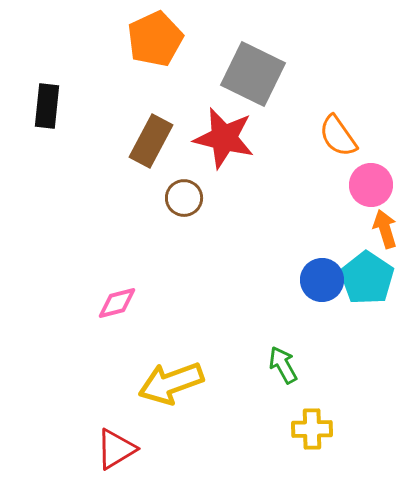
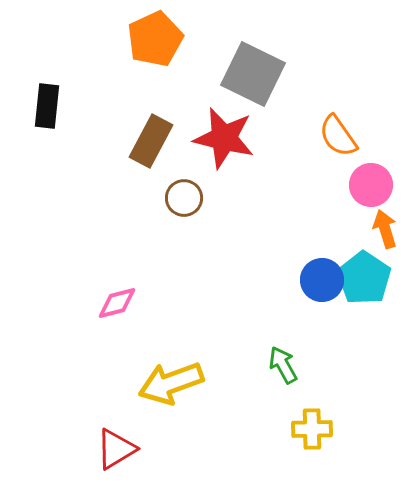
cyan pentagon: moved 3 px left
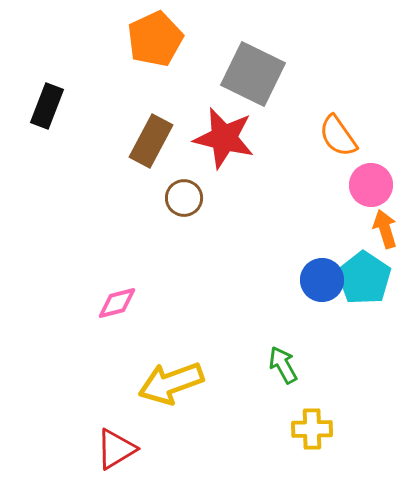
black rectangle: rotated 15 degrees clockwise
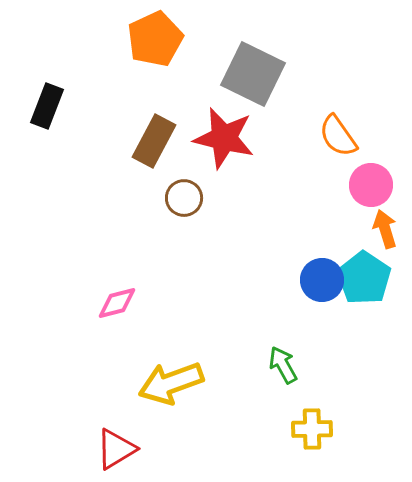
brown rectangle: moved 3 px right
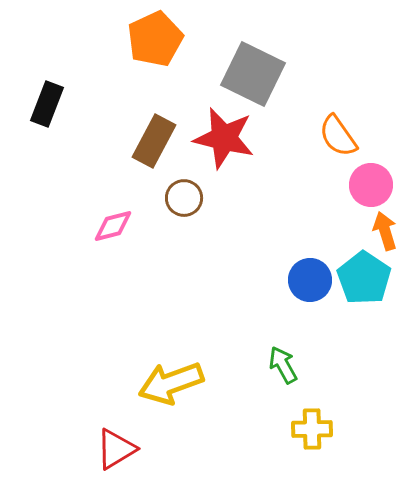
black rectangle: moved 2 px up
orange arrow: moved 2 px down
blue circle: moved 12 px left
pink diamond: moved 4 px left, 77 px up
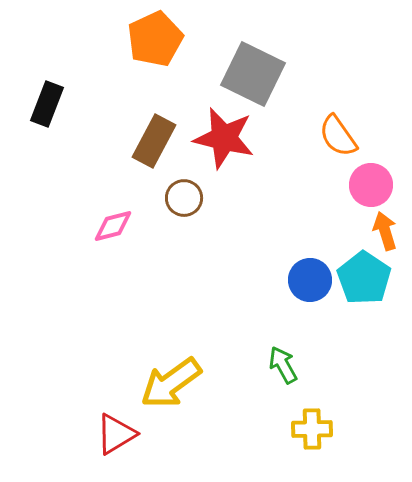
yellow arrow: rotated 16 degrees counterclockwise
red triangle: moved 15 px up
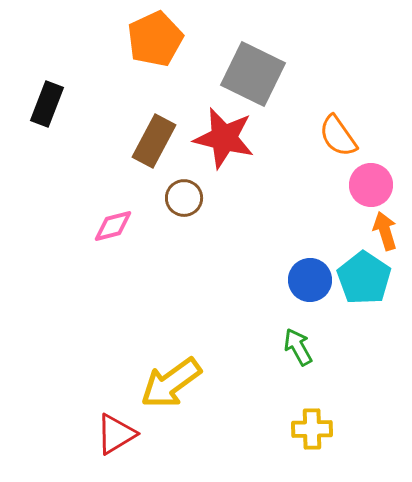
green arrow: moved 15 px right, 18 px up
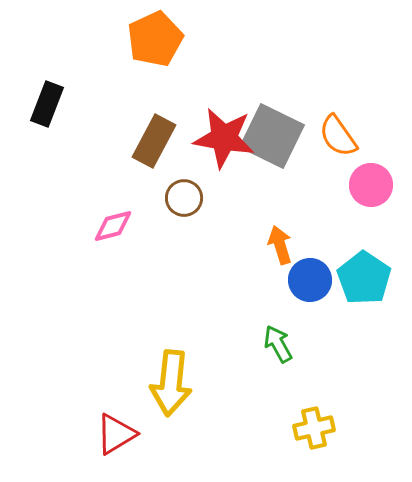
gray square: moved 19 px right, 62 px down
red star: rotated 4 degrees counterclockwise
orange arrow: moved 105 px left, 14 px down
green arrow: moved 20 px left, 3 px up
yellow arrow: rotated 48 degrees counterclockwise
yellow cross: moved 2 px right, 1 px up; rotated 12 degrees counterclockwise
